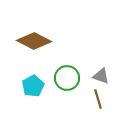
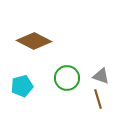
cyan pentagon: moved 11 px left; rotated 15 degrees clockwise
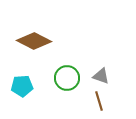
cyan pentagon: rotated 10 degrees clockwise
brown line: moved 1 px right, 2 px down
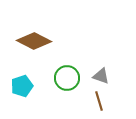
cyan pentagon: rotated 15 degrees counterclockwise
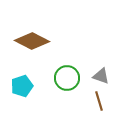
brown diamond: moved 2 px left
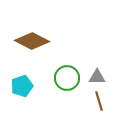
gray triangle: moved 4 px left, 1 px down; rotated 18 degrees counterclockwise
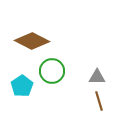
green circle: moved 15 px left, 7 px up
cyan pentagon: rotated 15 degrees counterclockwise
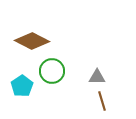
brown line: moved 3 px right
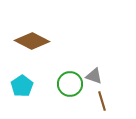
green circle: moved 18 px right, 13 px down
gray triangle: moved 3 px left, 1 px up; rotated 18 degrees clockwise
